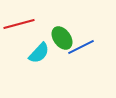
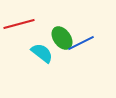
blue line: moved 4 px up
cyan semicircle: moved 3 px right; rotated 95 degrees counterclockwise
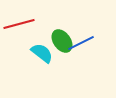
green ellipse: moved 3 px down
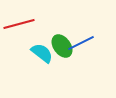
green ellipse: moved 5 px down
